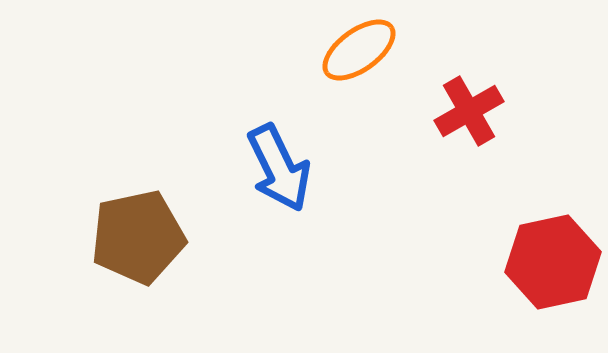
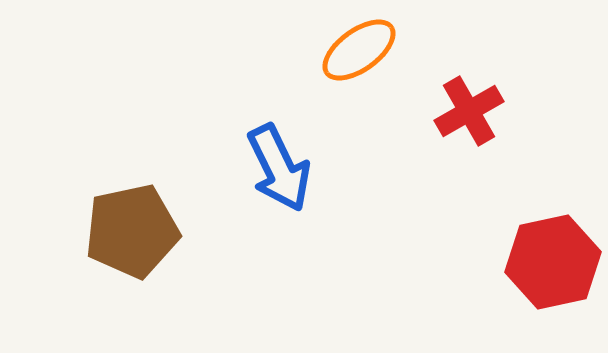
brown pentagon: moved 6 px left, 6 px up
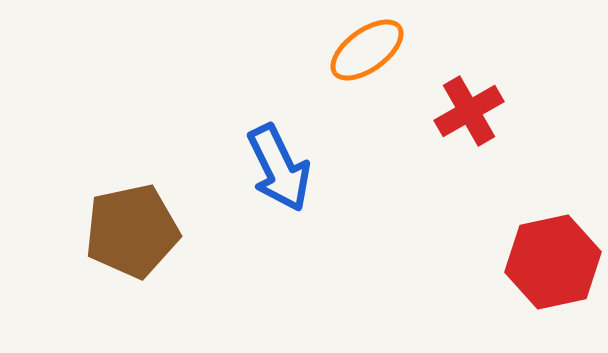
orange ellipse: moved 8 px right
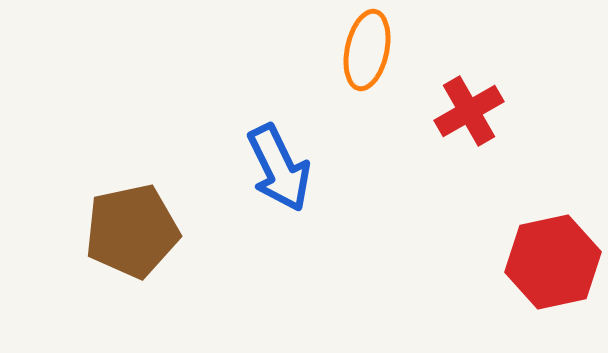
orange ellipse: rotated 42 degrees counterclockwise
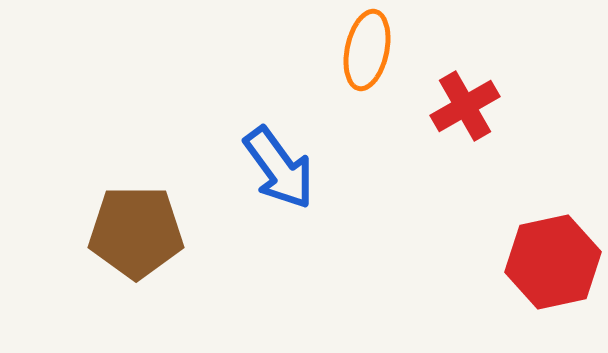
red cross: moved 4 px left, 5 px up
blue arrow: rotated 10 degrees counterclockwise
brown pentagon: moved 4 px right, 1 px down; rotated 12 degrees clockwise
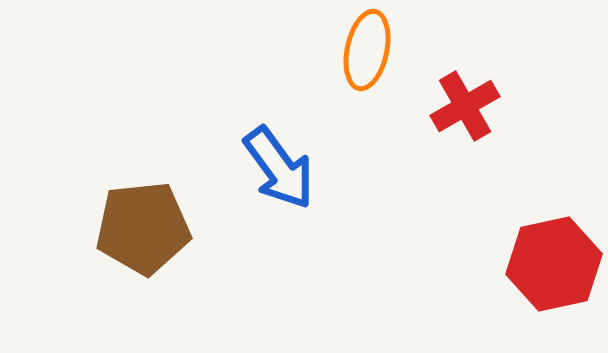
brown pentagon: moved 7 px right, 4 px up; rotated 6 degrees counterclockwise
red hexagon: moved 1 px right, 2 px down
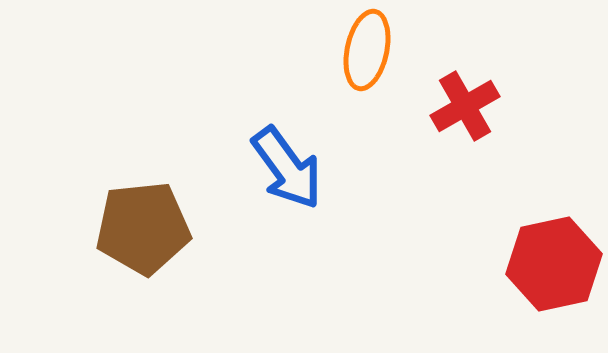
blue arrow: moved 8 px right
